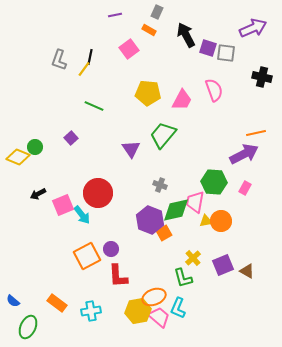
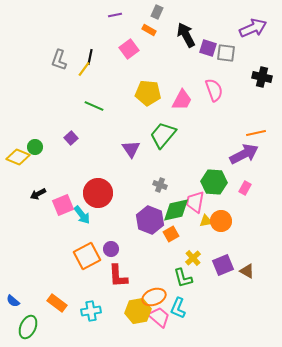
orange square at (164, 233): moved 7 px right, 1 px down
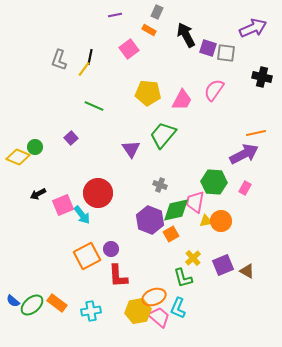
pink semicircle at (214, 90): rotated 125 degrees counterclockwise
green ellipse at (28, 327): moved 4 px right, 22 px up; rotated 25 degrees clockwise
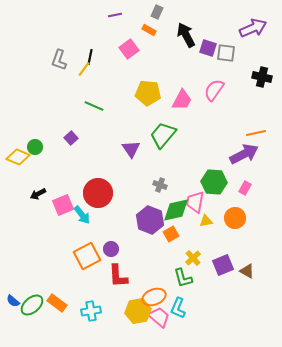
orange circle at (221, 221): moved 14 px right, 3 px up
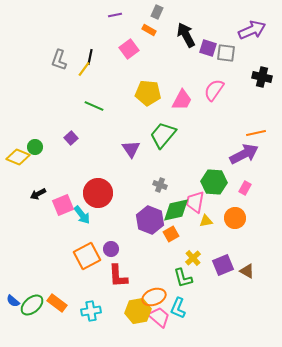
purple arrow at (253, 28): moved 1 px left, 2 px down
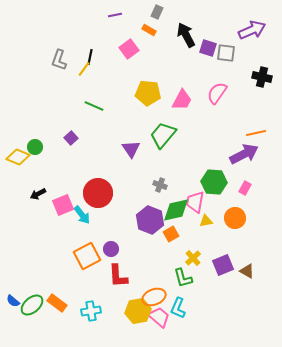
pink semicircle at (214, 90): moved 3 px right, 3 px down
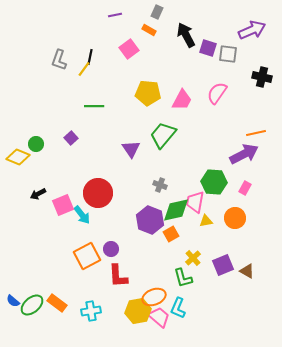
gray square at (226, 53): moved 2 px right, 1 px down
green line at (94, 106): rotated 24 degrees counterclockwise
green circle at (35, 147): moved 1 px right, 3 px up
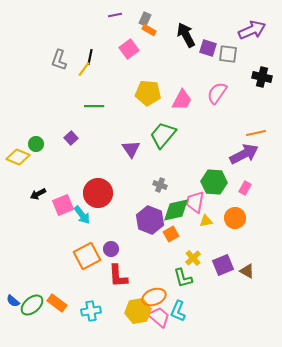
gray rectangle at (157, 12): moved 12 px left, 7 px down
cyan L-shape at (178, 308): moved 3 px down
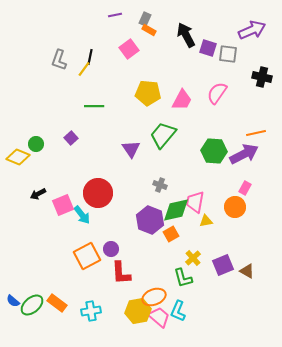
green hexagon at (214, 182): moved 31 px up
orange circle at (235, 218): moved 11 px up
red L-shape at (118, 276): moved 3 px right, 3 px up
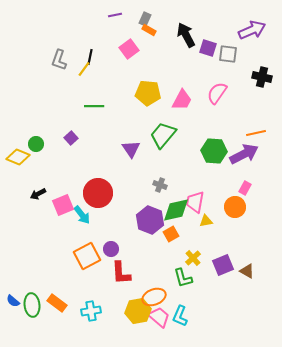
green ellipse at (32, 305): rotated 55 degrees counterclockwise
cyan L-shape at (178, 311): moved 2 px right, 5 px down
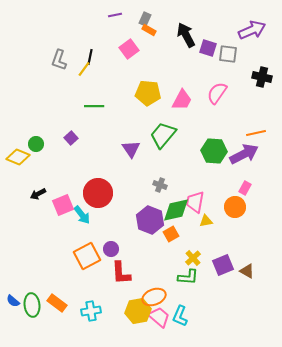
green L-shape at (183, 278): moved 5 px right, 1 px up; rotated 70 degrees counterclockwise
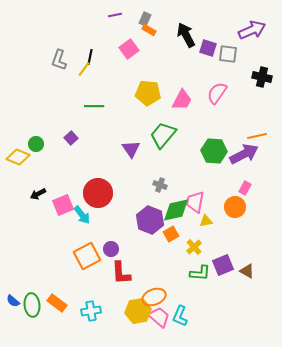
orange line at (256, 133): moved 1 px right, 3 px down
yellow cross at (193, 258): moved 1 px right, 11 px up
green L-shape at (188, 277): moved 12 px right, 4 px up
